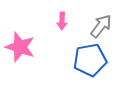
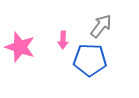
pink arrow: moved 1 px right, 19 px down
blue pentagon: rotated 12 degrees clockwise
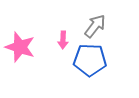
gray arrow: moved 6 px left
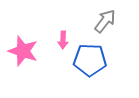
gray arrow: moved 10 px right, 5 px up
pink star: moved 3 px right, 4 px down
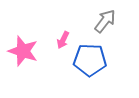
pink arrow: rotated 24 degrees clockwise
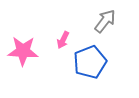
pink star: rotated 16 degrees counterclockwise
blue pentagon: moved 2 px down; rotated 24 degrees counterclockwise
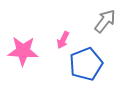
blue pentagon: moved 4 px left, 2 px down
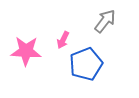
pink star: moved 3 px right
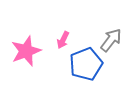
gray arrow: moved 6 px right, 19 px down
pink star: rotated 24 degrees counterclockwise
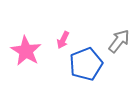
gray arrow: moved 8 px right, 1 px down
pink star: rotated 20 degrees counterclockwise
